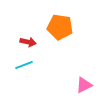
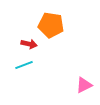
orange pentagon: moved 9 px left, 2 px up
red arrow: moved 1 px right, 2 px down
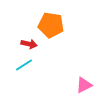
cyan line: rotated 12 degrees counterclockwise
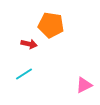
cyan line: moved 9 px down
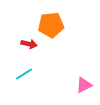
orange pentagon: rotated 15 degrees counterclockwise
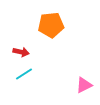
red arrow: moved 8 px left, 8 px down
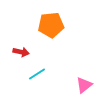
cyan line: moved 13 px right
pink triangle: rotated 12 degrees counterclockwise
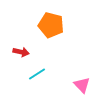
orange pentagon: rotated 20 degrees clockwise
pink triangle: moved 2 px left; rotated 36 degrees counterclockwise
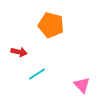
red arrow: moved 2 px left
